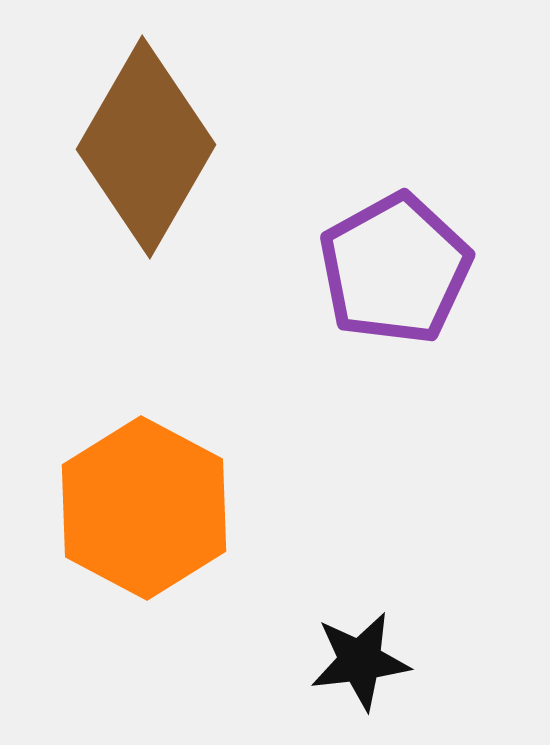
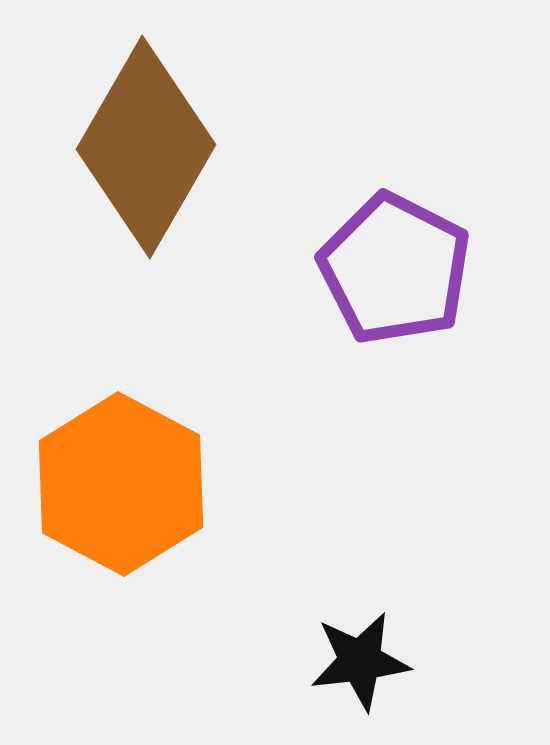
purple pentagon: rotated 16 degrees counterclockwise
orange hexagon: moved 23 px left, 24 px up
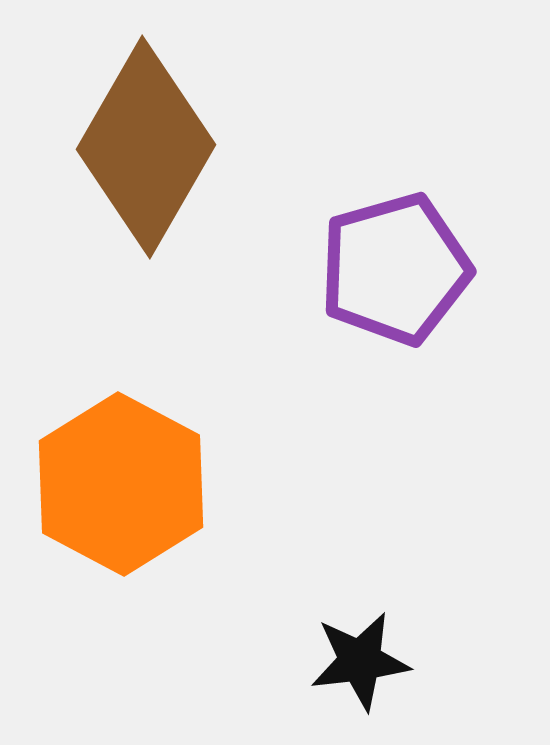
purple pentagon: rotated 29 degrees clockwise
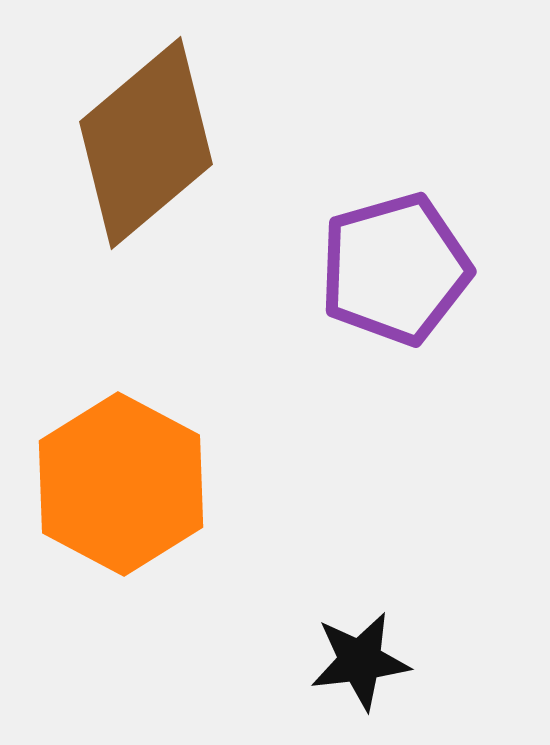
brown diamond: moved 4 px up; rotated 20 degrees clockwise
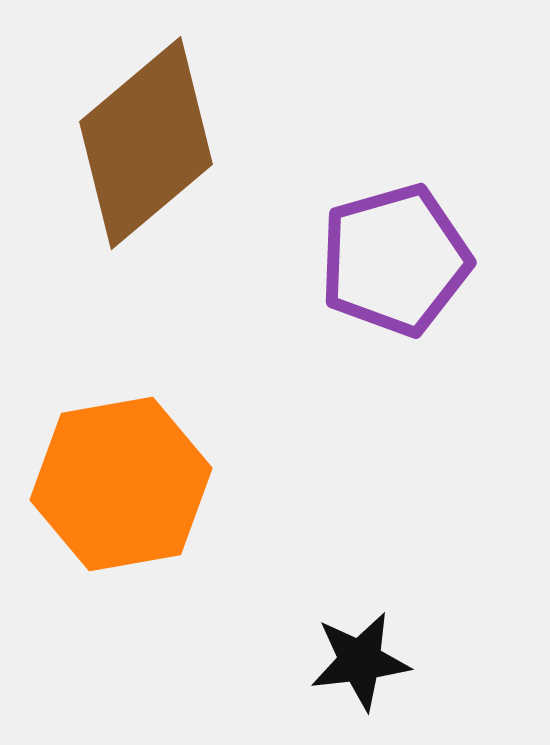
purple pentagon: moved 9 px up
orange hexagon: rotated 22 degrees clockwise
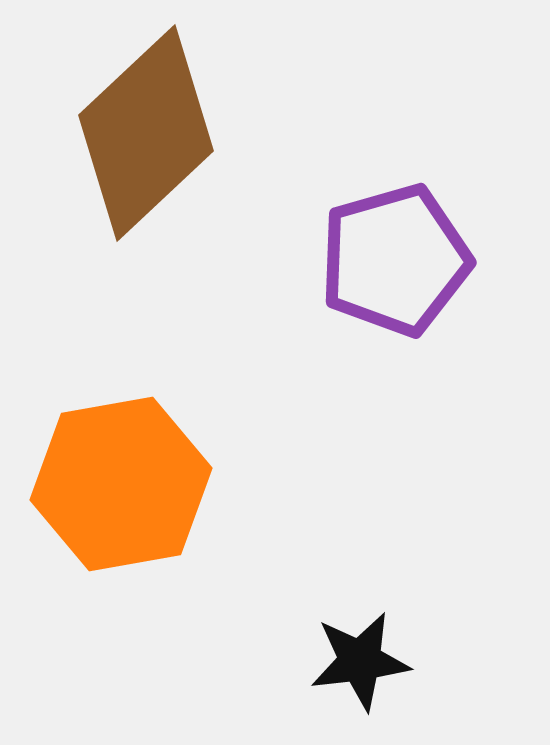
brown diamond: moved 10 px up; rotated 3 degrees counterclockwise
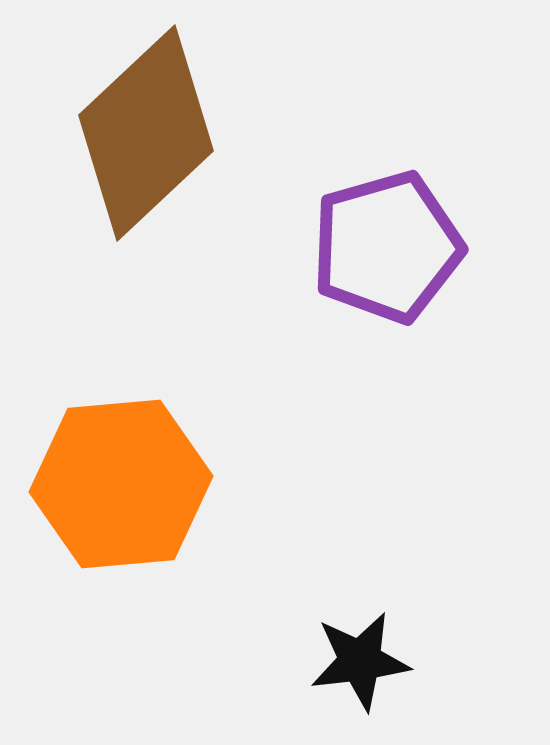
purple pentagon: moved 8 px left, 13 px up
orange hexagon: rotated 5 degrees clockwise
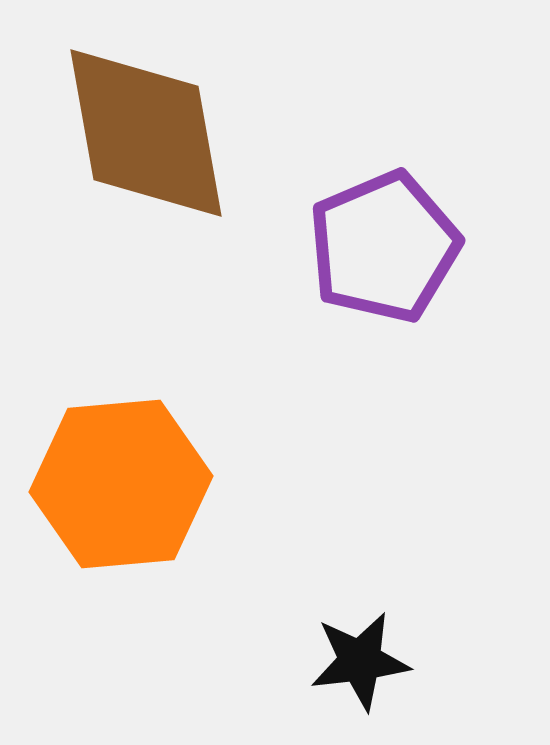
brown diamond: rotated 57 degrees counterclockwise
purple pentagon: moved 3 px left; rotated 7 degrees counterclockwise
